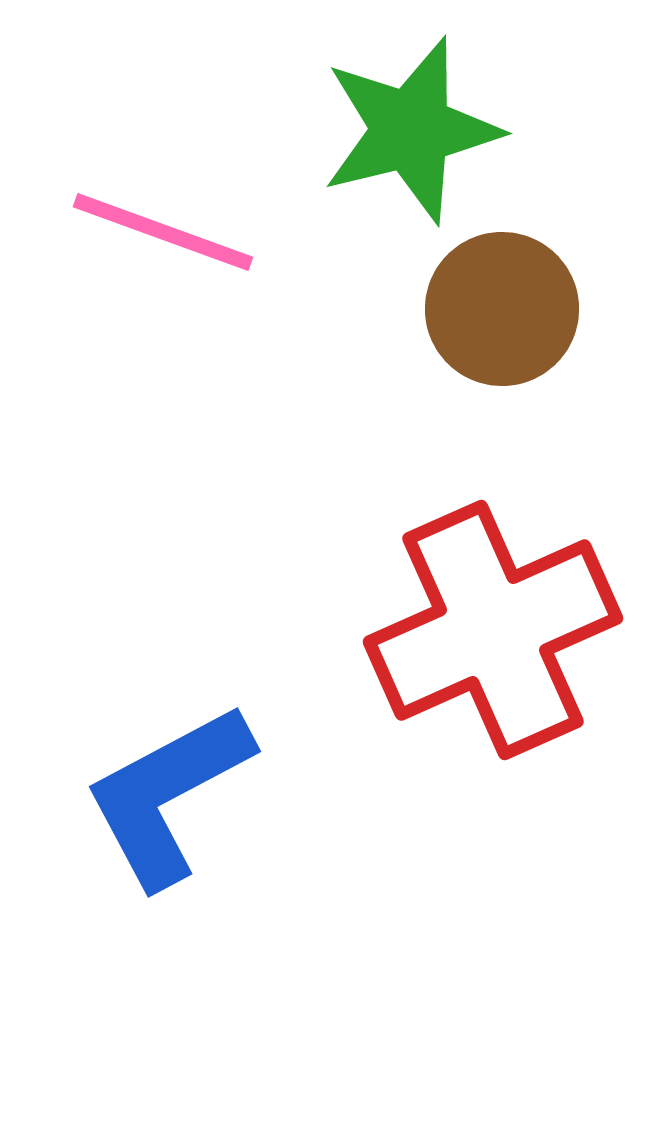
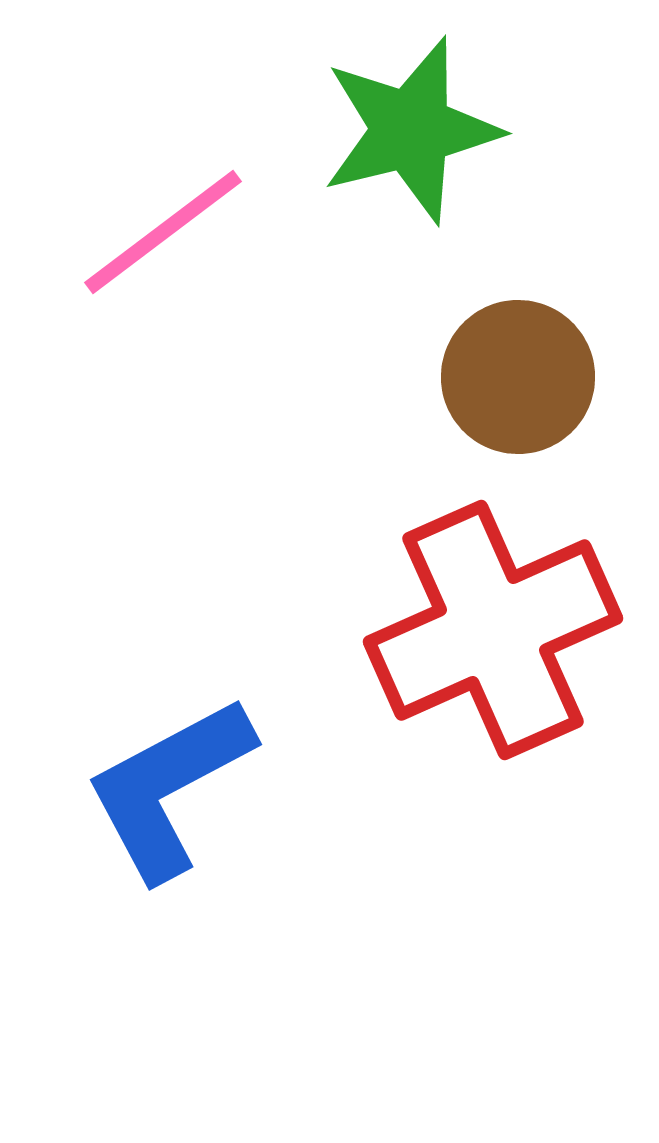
pink line: rotated 57 degrees counterclockwise
brown circle: moved 16 px right, 68 px down
blue L-shape: moved 1 px right, 7 px up
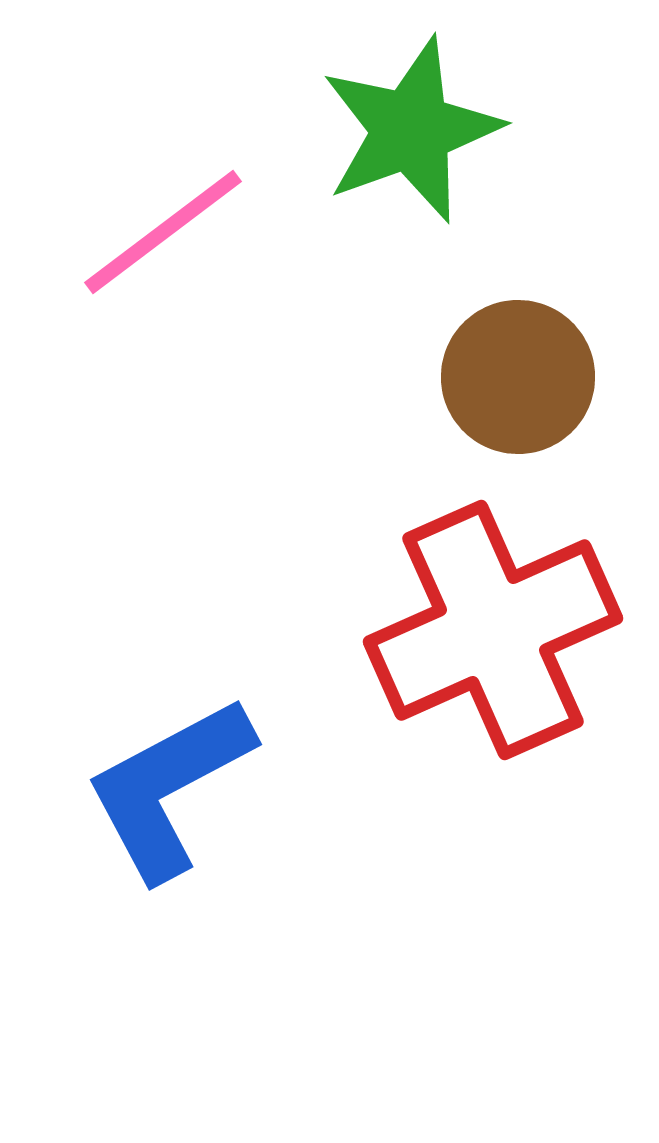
green star: rotated 6 degrees counterclockwise
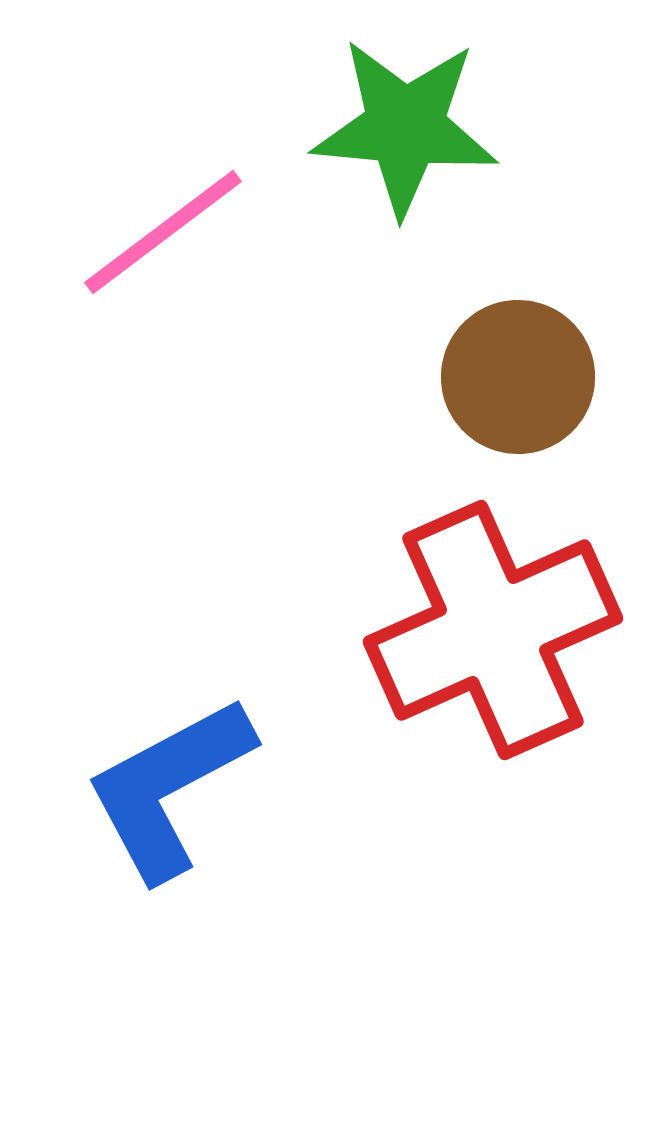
green star: moved 6 px left, 3 px up; rotated 25 degrees clockwise
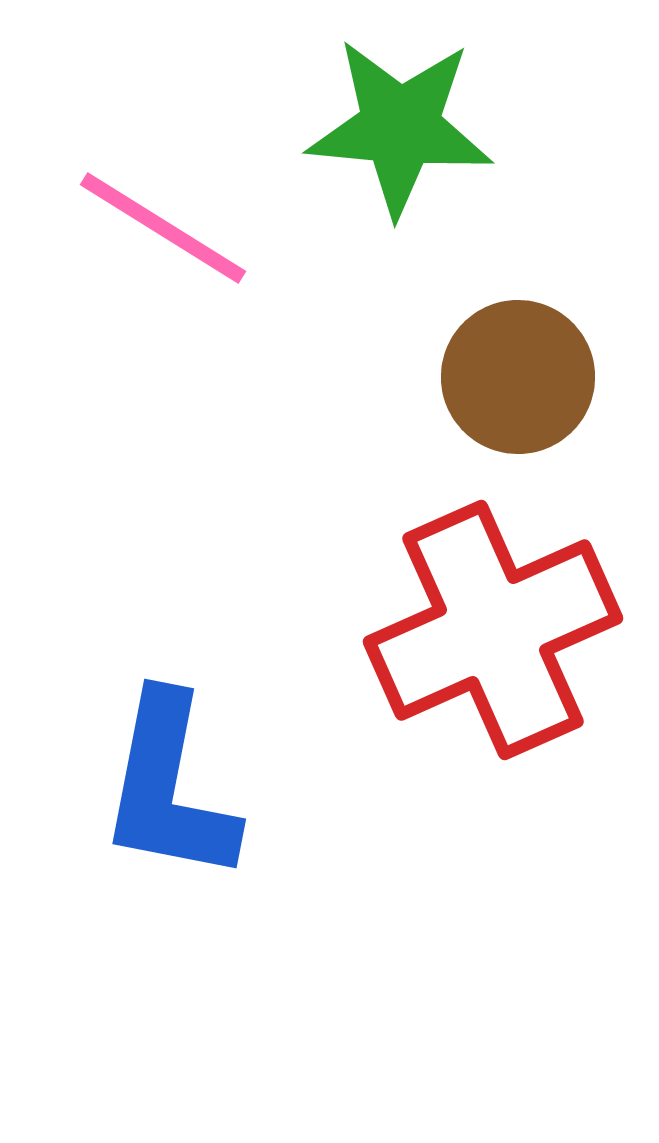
green star: moved 5 px left
pink line: moved 4 px up; rotated 69 degrees clockwise
blue L-shape: rotated 51 degrees counterclockwise
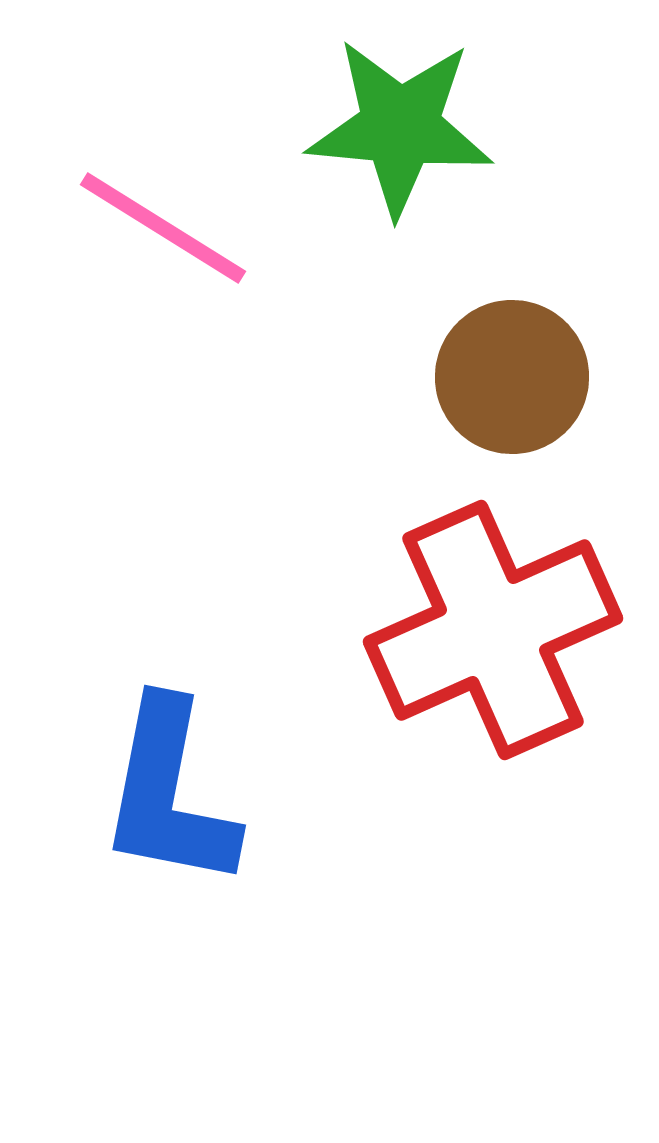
brown circle: moved 6 px left
blue L-shape: moved 6 px down
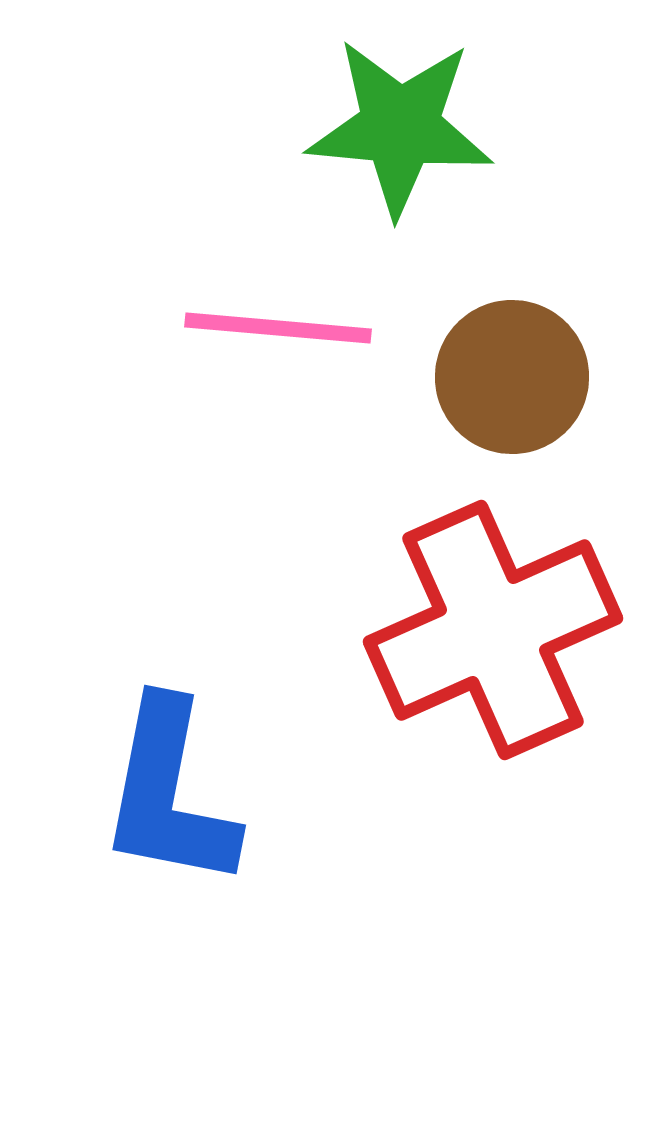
pink line: moved 115 px right, 100 px down; rotated 27 degrees counterclockwise
